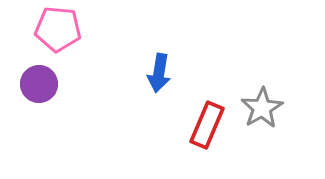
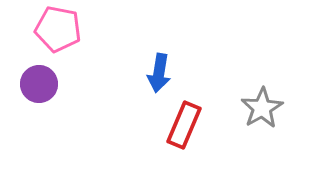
pink pentagon: rotated 6 degrees clockwise
red rectangle: moved 23 px left
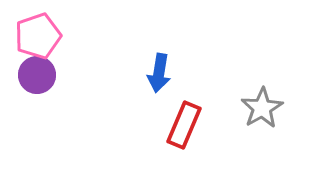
pink pentagon: moved 20 px left, 7 px down; rotated 30 degrees counterclockwise
purple circle: moved 2 px left, 9 px up
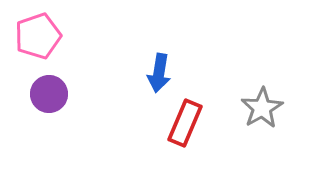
purple circle: moved 12 px right, 19 px down
red rectangle: moved 1 px right, 2 px up
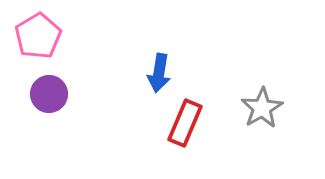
pink pentagon: rotated 12 degrees counterclockwise
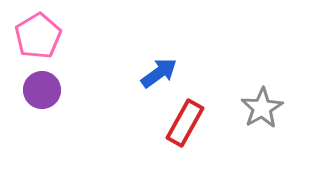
blue arrow: rotated 135 degrees counterclockwise
purple circle: moved 7 px left, 4 px up
red rectangle: rotated 6 degrees clockwise
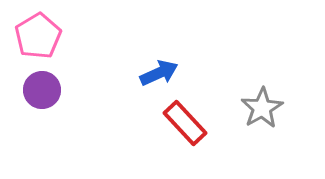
blue arrow: rotated 12 degrees clockwise
red rectangle: rotated 72 degrees counterclockwise
